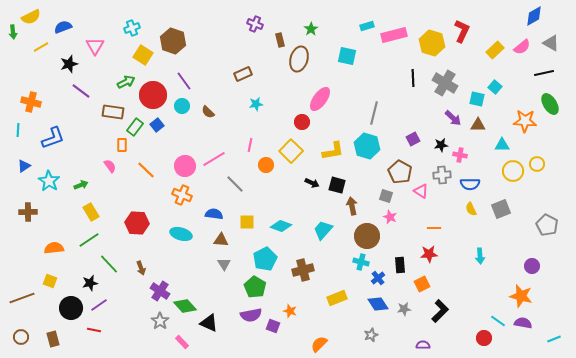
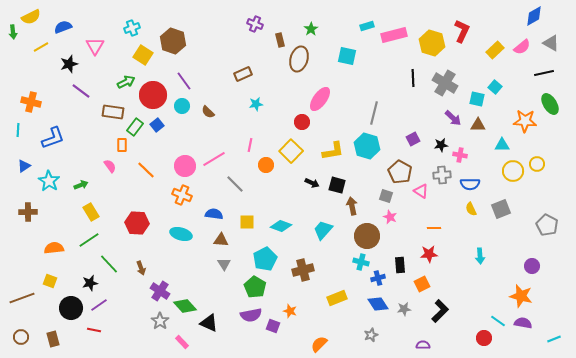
blue cross at (378, 278): rotated 24 degrees clockwise
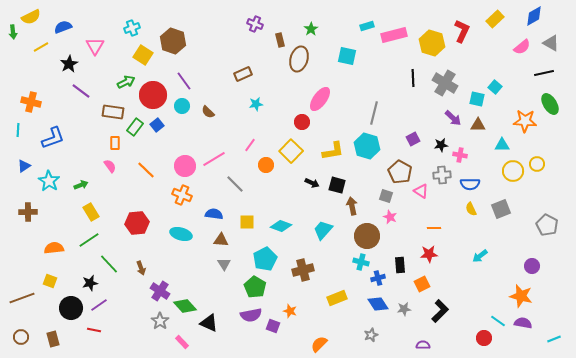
yellow rectangle at (495, 50): moved 31 px up
black star at (69, 64): rotated 12 degrees counterclockwise
orange rectangle at (122, 145): moved 7 px left, 2 px up
pink line at (250, 145): rotated 24 degrees clockwise
red hexagon at (137, 223): rotated 10 degrees counterclockwise
cyan arrow at (480, 256): rotated 56 degrees clockwise
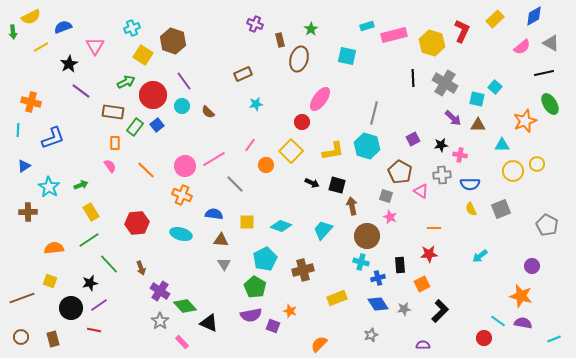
orange star at (525, 121): rotated 25 degrees counterclockwise
cyan star at (49, 181): moved 6 px down
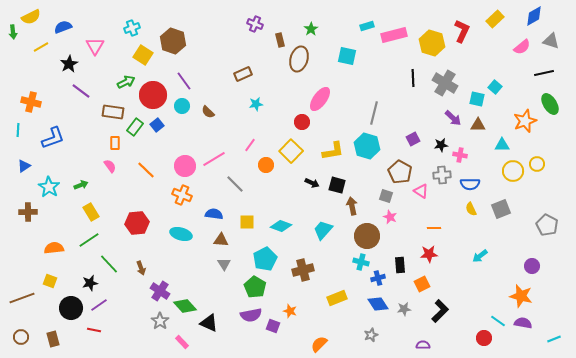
gray triangle at (551, 43): moved 2 px up; rotated 12 degrees counterclockwise
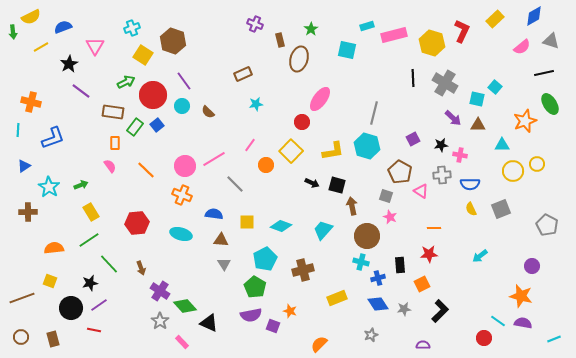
cyan square at (347, 56): moved 6 px up
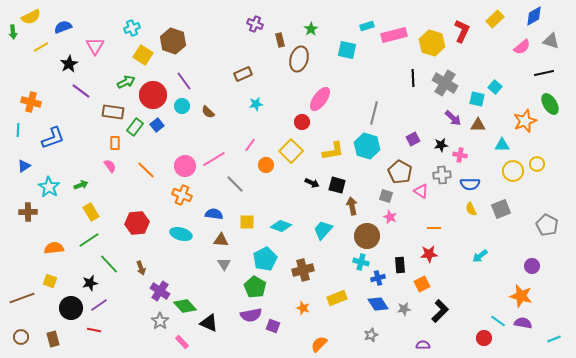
orange star at (290, 311): moved 13 px right, 3 px up
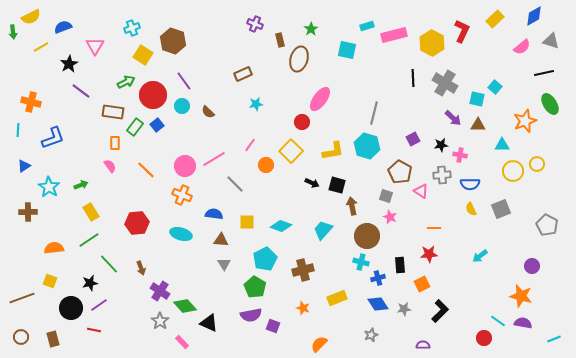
yellow hexagon at (432, 43): rotated 10 degrees clockwise
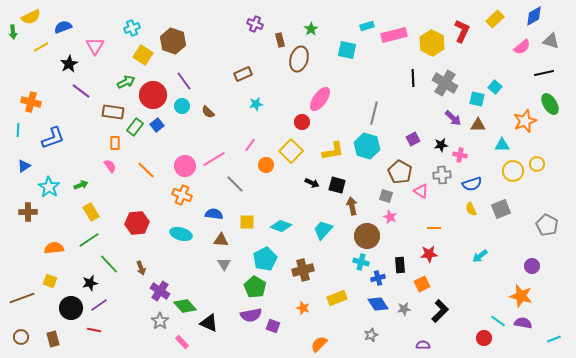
blue semicircle at (470, 184): moved 2 px right; rotated 18 degrees counterclockwise
